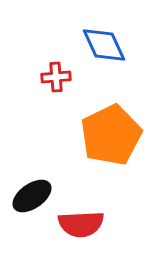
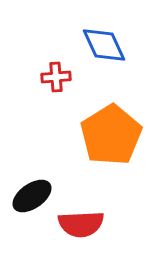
orange pentagon: rotated 6 degrees counterclockwise
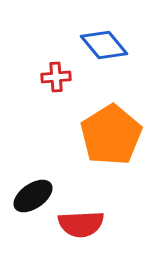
blue diamond: rotated 15 degrees counterclockwise
black ellipse: moved 1 px right
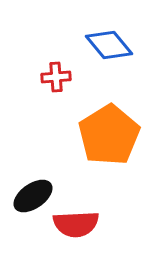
blue diamond: moved 5 px right
orange pentagon: moved 2 px left
red semicircle: moved 5 px left
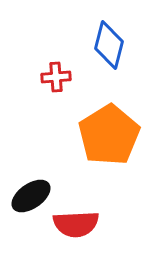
blue diamond: rotated 54 degrees clockwise
black ellipse: moved 2 px left
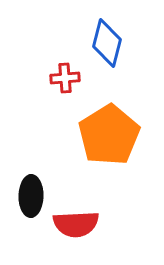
blue diamond: moved 2 px left, 2 px up
red cross: moved 9 px right, 1 px down
black ellipse: rotated 54 degrees counterclockwise
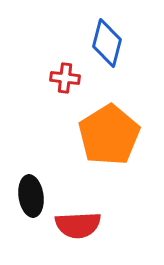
red cross: rotated 12 degrees clockwise
black ellipse: rotated 9 degrees counterclockwise
red semicircle: moved 2 px right, 1 px down
